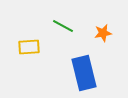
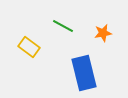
yellow rectangle: rotated 40 degrees clockwise
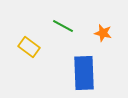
orange star: rotated 24 degrees clockwise
blue rectangle: rotated 12 degrees clockwise
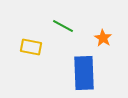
orange star: moved 5 px down; rotated 18 degrees clockwise
yellow rectangle: moved 2 px right; rotated 25 degrees counterclockwise
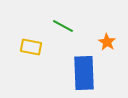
orange star: moved 4 px right, 4 px down
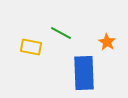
green line: moved 2 px left, 7 px down
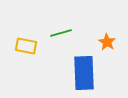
green line: rotated 45 degrees counterclockwise
yellow rectangle: moved 5 px left, 1 px up
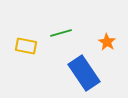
blue rectangle: rotated 32 degrees counterclockwise
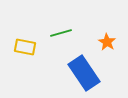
yellow rectangle: moved 1 px left, 1 px down
